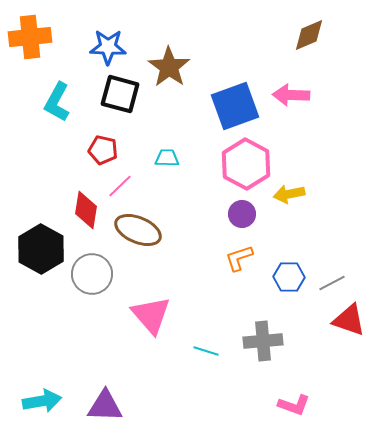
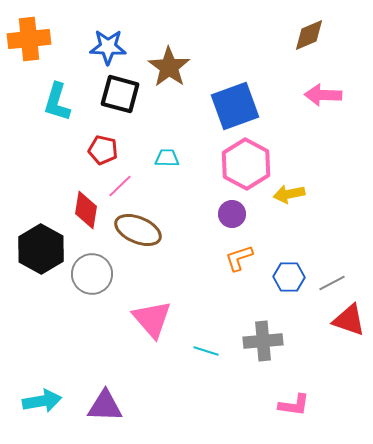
orange cross: moved 1 px left, 2 px down
pink arrow: moved 32 px right
cyan L-shape: rotated 12 degrees counterclockwise
purple circle: moved 10 px left
pink triangle: moved 1 px right, 4 px down
pink L-shape: rotated 12 degrees counterclockwise
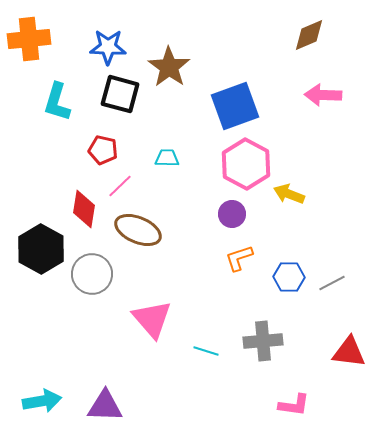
yellow arrow: rotated 32 degrees clockwise
red diamond: moved 2 px left, 1 px up
red triangle: moved 32 px down; rotated 12 degrees counterclockwise
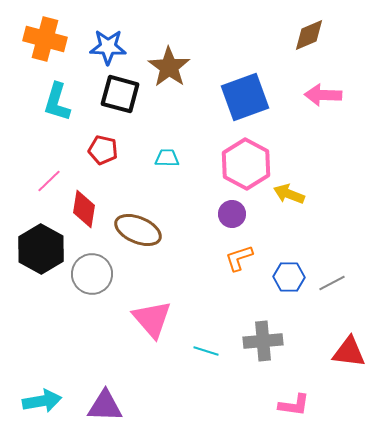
orange cross: moved 16 px right; rotated 21 degrees clockwise
blue square: moved 10 px right, 9 px up
pink line: moved 71 px left, 5 px up
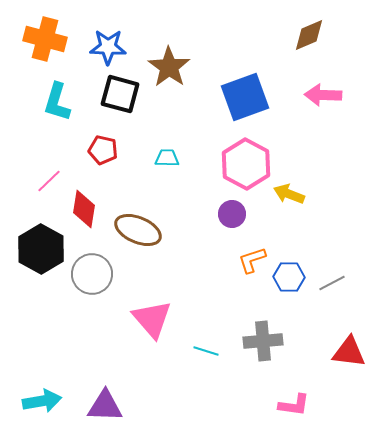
orange L-shape: moved 13 px right, 2 px down
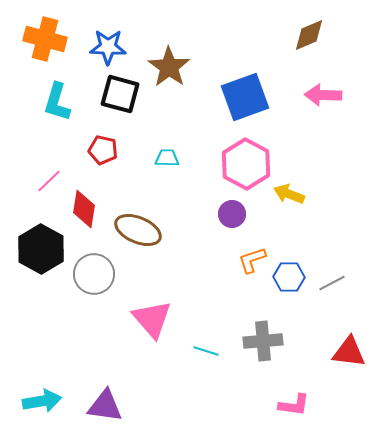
gray circle: moved 2 px right
purple triangle: rotated 6 degrees clockwise
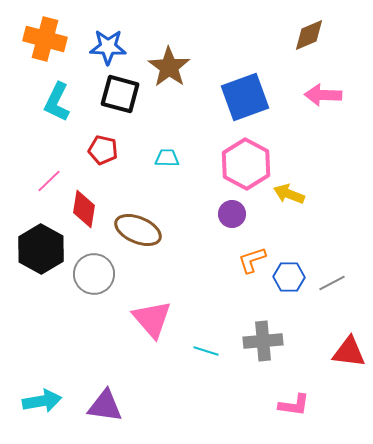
cyan L-shape: rotated 9 degrees clockwise
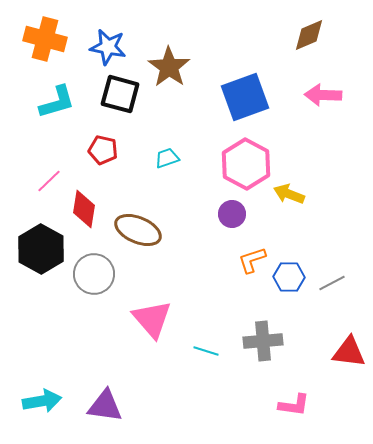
blue star: rotated 9 degrees clockwise
cyan L-shape: rotated 132 degrees counterclockwise
cyan trapezoid: rotated 20 degrees counterclockwise
